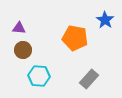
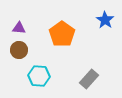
orange pentagon: moved 13 px left, 4 px up; rotated 25 degrees clockwise
brown circle: moved 4 px left
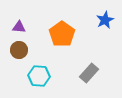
blue star: rotated 12 degrees clockwise
purple triangle: moved 1 px up
gray rectangle: moved 6 px up
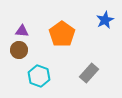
purple triangle: moved 3 px right, 4 px down
cyan hexagon: rotated 15 degrees clockwise
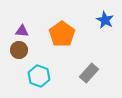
blue star: rotated 18 degrees counterclockwise
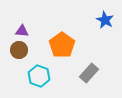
orange pentagon: moved 11 px down
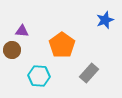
blue star: rotated 24 degrees clockwise
brown circle: moved 7 px left
cyan hexagon: rotated 15 degrees counterclockwise
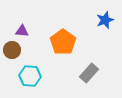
orange pentagon: moved 1 px right, 3 px up
cyan hexagon: moved 9 px left
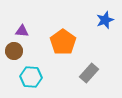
brown circle: moved 2 px right, 1 px down
cyan hexagon: moved 1 px right, 1 px down
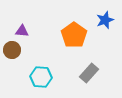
orange pentagon: moved 11 px right, 7 px up
brown circle: moved 2 px left, 1 px up
cyan hexagon: moved 10 px right
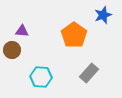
blue star: moved 2 px left, 5 px up
